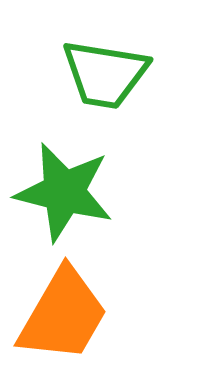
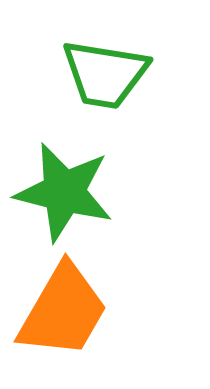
orange trapezoid: moved 4 px up
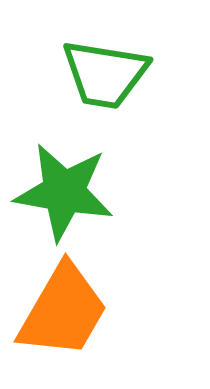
green star: rotated 4 degrees counterclockwise
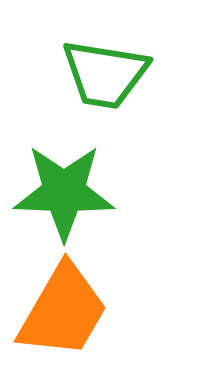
green star: rotated 8 degrees counterclockwise
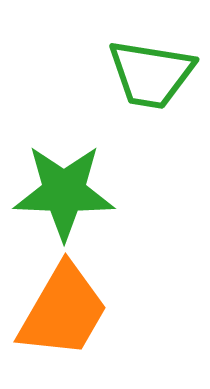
green trapezoid: moved 46 px right
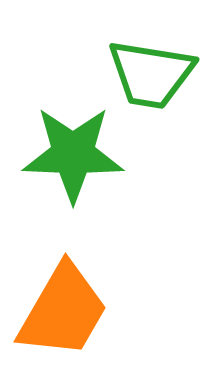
green star: moved 9 px right, 38 px up
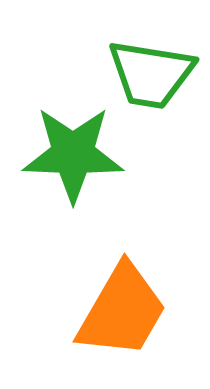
orange trapezoid: moved 59 px right
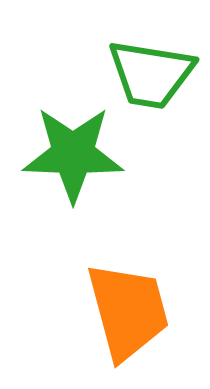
orange trapezoid: moved 6 px right; rotated 45 degrees counterclockwise
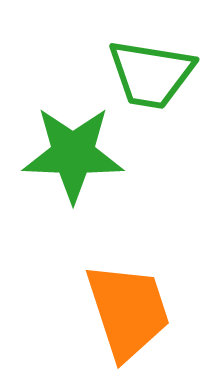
orange trapezoid: rotated 3 degrees counterclockwise
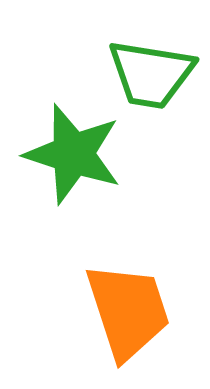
green star: rotated 16 degrees clockwise
